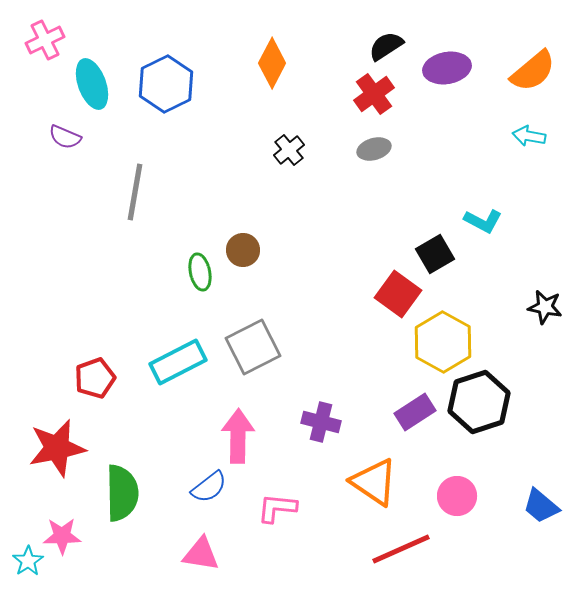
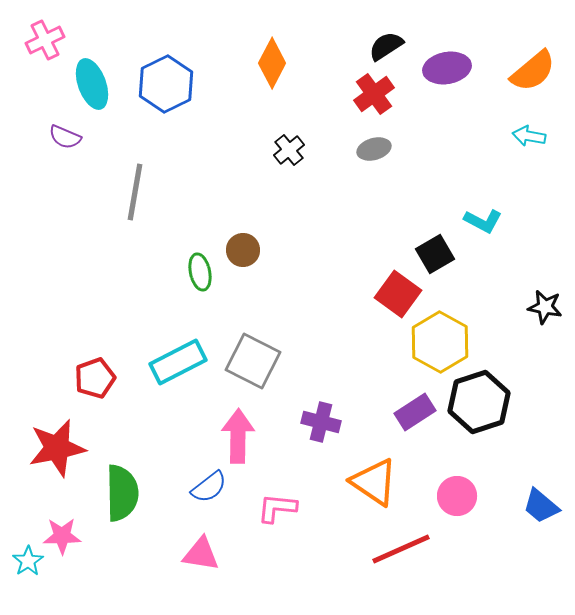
yellow hexagon: moved 3 px left
gray square: moved 14 px down; rotated 36 degrees counterclockwise
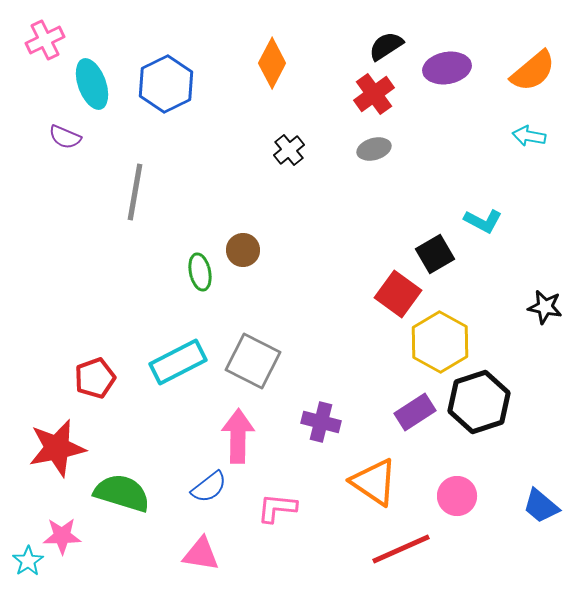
green semicircle: rotated 72 degrees counterclockwise
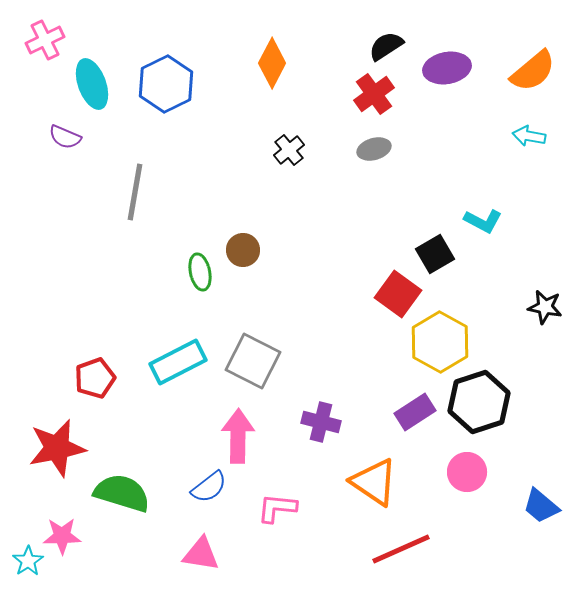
pink circle: moved 10 px right, 24 px up
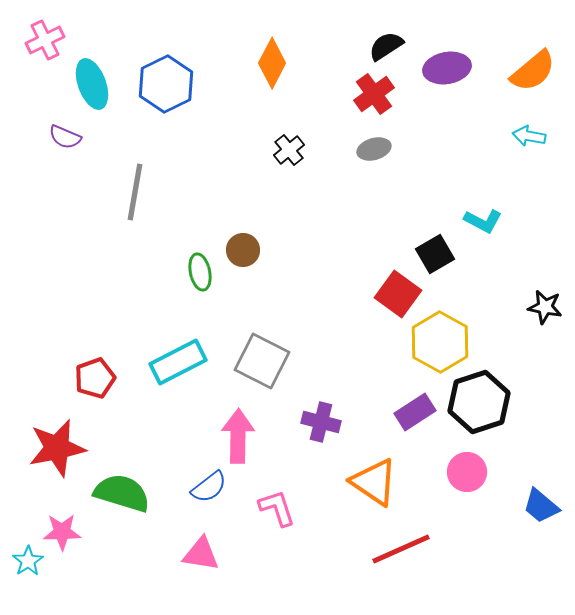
gray square: moved 9 px right
pink L-shape: rotated 66 degrees clockwise
pink star: moved 4 px up
